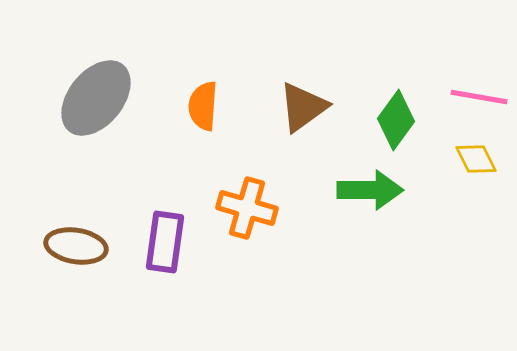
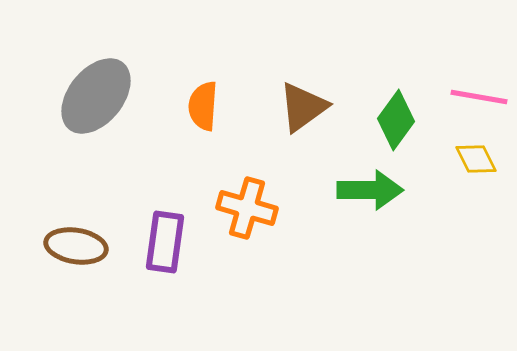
gray ellipse: moved 2 px up
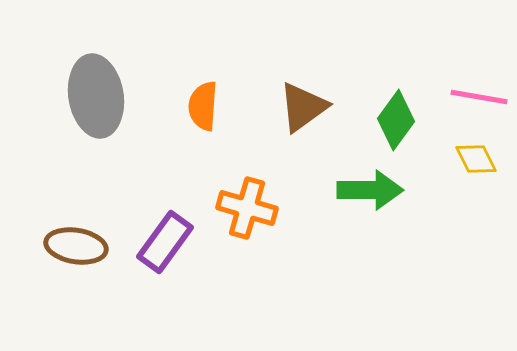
gray ellipse: rotated 48 degrees counterclockwise
purple rectangle: rotated 28 degrees clockwise
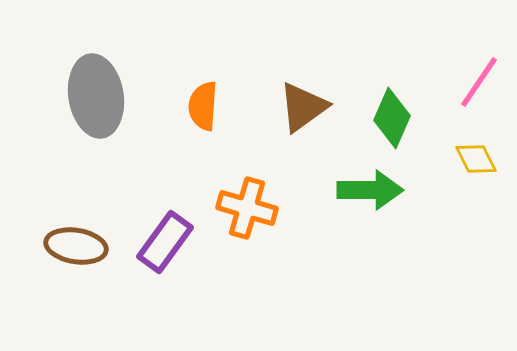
pink line: moved 15 px up; rotated 66 degrees counterclockwise
green diamond: moved 4 px left, 2 px up; rotated 12 degrees counterclockwise
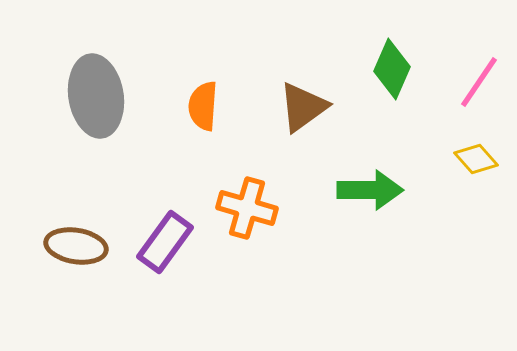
green diamond: moved 49 px up
yellow diamond: rotated 15 degrees counterclockwise
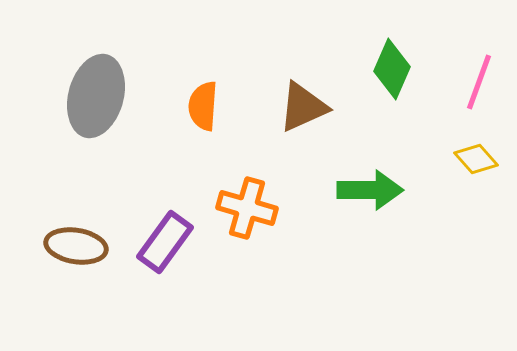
pink line: rotated 14 degrees counterclockwise
gray ellipse: rotated 24 degrees clockwise
brown triangle: rotated 12 degrees clockwise
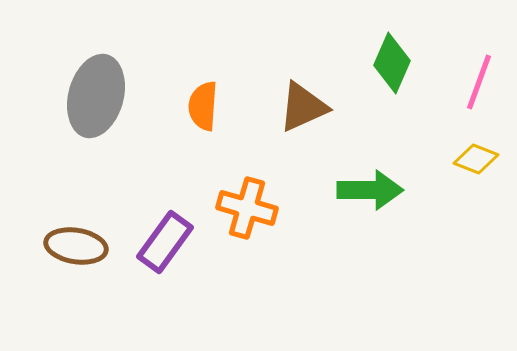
green diamond: moved 6 px up
yellow diamond: rotated 27 degrees counterclockwise
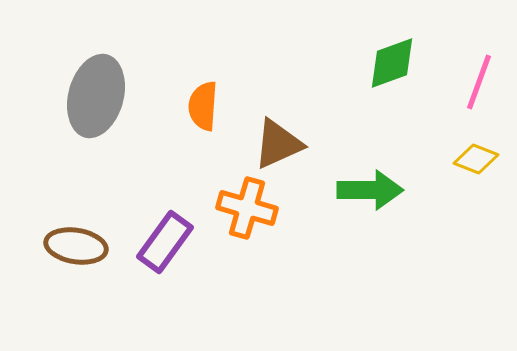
green diamond: rotated 46 degrees clockwise
brown triangle: moved 25 px left, 37 px down
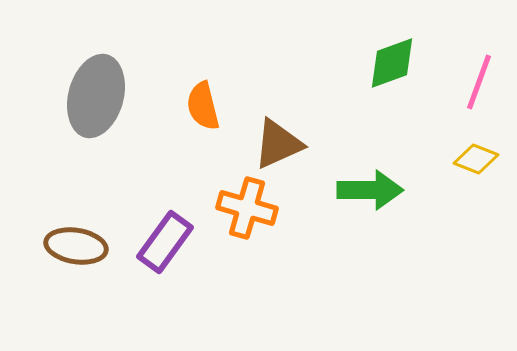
orange semicircle: rotated 18 degrees counterclockwise
